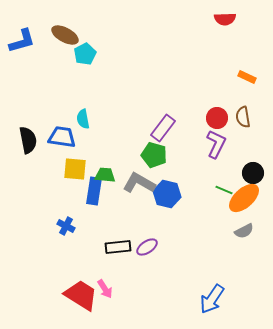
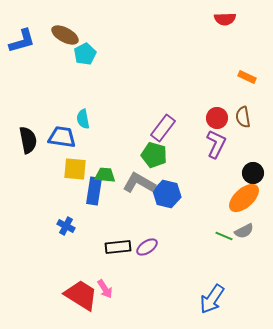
green line: moved 46 px down
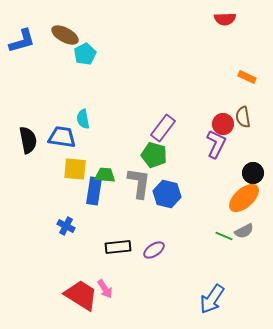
red circle: moved 6 px right, 6 px down
gray L-shape: rotated 68 degrees clockwise
purple ellipse: moved 7 px right, 3 px down
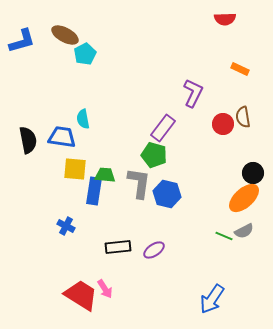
orange rectangle: moved 7 px left, 8 px up
purple L-shape: moved 23 px left, 51 px up
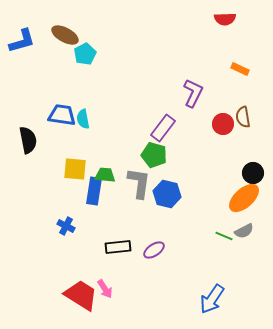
blue trapezoid: moved 22 px up
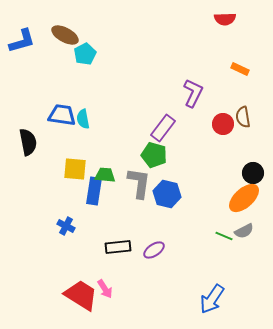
black semicircle: moved 2 px down
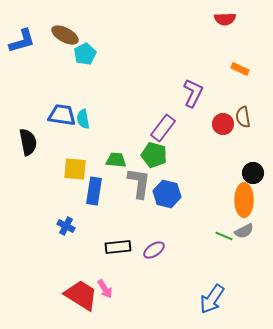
green trapezoid: moved 11 px right, 15 px up
orange ellipse: moved 2 px down; rotated 48 degrees counterclockwise
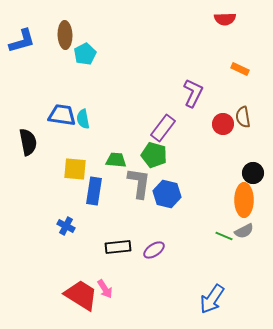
brown ellipse: rotated 60 degrees clockwise
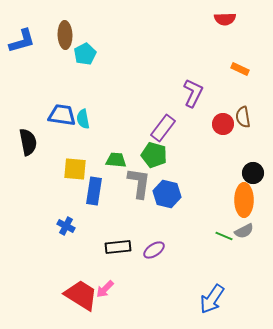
pink arrow: rotated 78 degrees clockwise
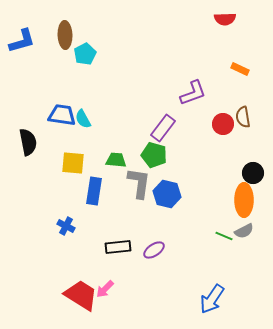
purple L-shape: rotated 44 degrees clockwise
cyan semicircle: rotated 18 degrees counterclockwise
yellow square: moved 2 px left, 6 px up
